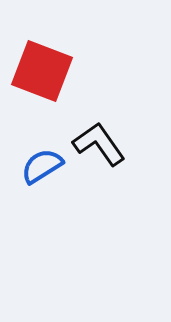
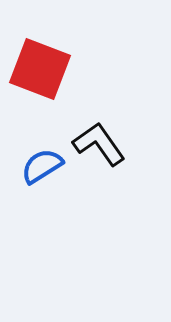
red square: moved 2 px left, 2 px up
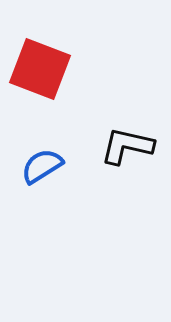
black L-shape: moved 28 px right, 2 px down; rotated 42 degrees counterclockwise
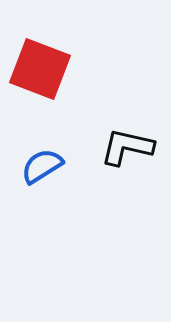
black L-shape: moved 1 px down
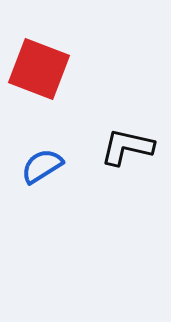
red square: moved 1 px left
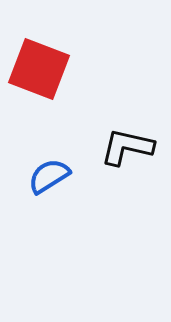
blue semicircle: moved 7 px right, 10 px down
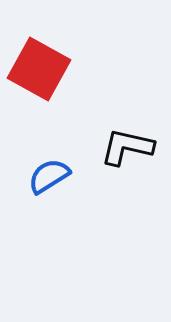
red square: rotated 8 degrees clockwise
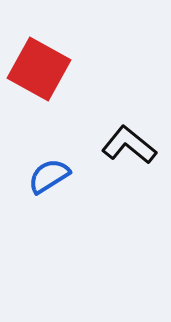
black L-shape: moved 2 px right, 2 px up; rotated 26 degrees clockwise
